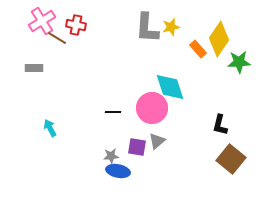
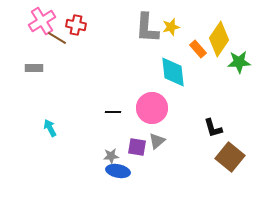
cyan diamond: moved 3 px right, 15 px up; rotated 12 degrees clockwise
black L-shape: moved 7 px left, 3 px down; rotated 30 degrees counterclockwise
brown square: moved 1 px left, 2 px up
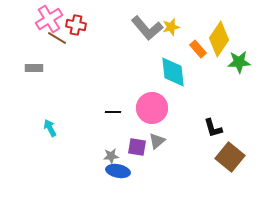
pink cross: moved 7 px right, 2 px up
gray L-shape: rotated 44 degrees counterclockwise
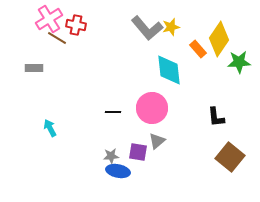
cyan diamond: moved 4 px left, 2 px up
black L-shape: moved 3 px right, 11 px up; rotated 10 degrees clockwise
purple square: moved 1 px right, 5 px down
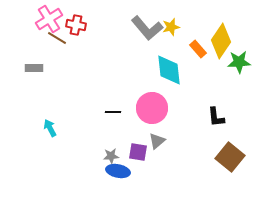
yellow diamond: moved 2 px right, 2 px down
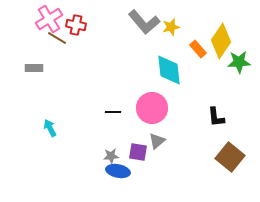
gray L-shape: moved 3 px left, 6 px up
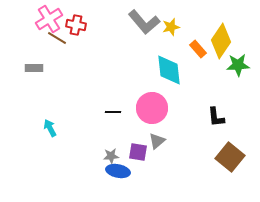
green star: moved 1 px left, 3 px down
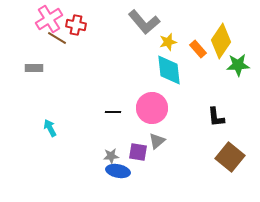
yellow star: moved 3 px left, 15 px down
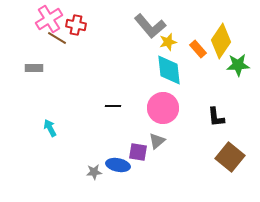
gray L-shape: moved 6 px right, 4 px down
pink circle: moved 11 px right
black line: moved 6 px up
gray star: moved 17 px left, 16 px down
blue ellipse: moved 6 px up
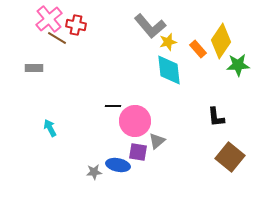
pink cross: rotated 8 degrees counterclockwise
pink circle: moved 28 px left, 13 px down
